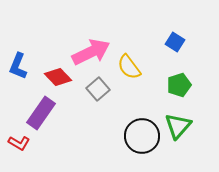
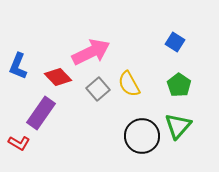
yellow semicircle: moved 17 px down; rotated 8 degrees clockwise
green pentagon: rotated 20 degrees counterclockwise
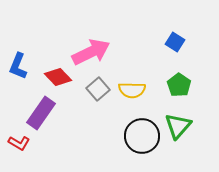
yellow semicircle: moved 3 px right, 6 px down; rotated 60 degrees counterclockwise
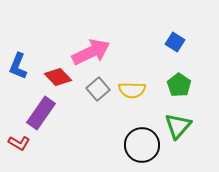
black circle: moved 9 px down
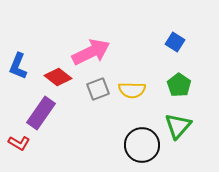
red diamond: rotated 8 degrees counterclockwise
gray square: rotated 20 degrees clockwise
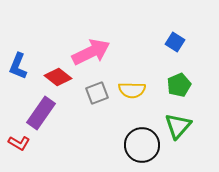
green pentagon: rotated 15 degrees clockwise
gray square: moved 1 px left, 4 px down
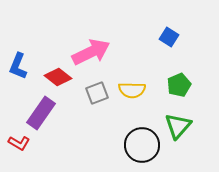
blue square: moved 6 px left, 5 px up
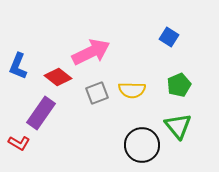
green triangle: rotated 20 degrees counterclockwise
